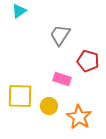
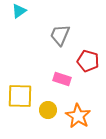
gray trapezoid: rotated 10 degrees counterclockwise
yellow circle: moved 1 px left, 4 px down
orange star: moved 1 px left, 1 px up
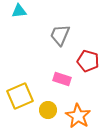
cyan triangle: rotated 28 degrees clockwise
yellow square: rotated 24 degrees counterclockwise
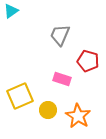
cyan triangle: moved 8 px left; rotated 28 degrees counterclockwise
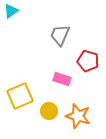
yellow circle: moved 1 px right, 1 px down
orange star: rotated 15 degrees counterclockwise
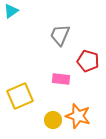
pink rectangle: moved 1 px left; rotated 12 degrees counterclockwise
yellow circle: moved 4 px right, 9 px down
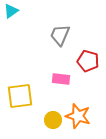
yellow square: rotated 16 degrees clockwise
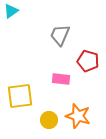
yellow circle: moved 4 px left
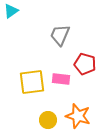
red pentagon: moved 3 px left, 3 px down
yellow square: moved 12 px right, 14 px up
yellow circle: moved 1 px left
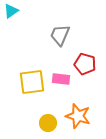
yellow circle: moved 3 px down
